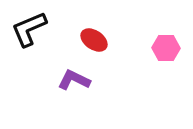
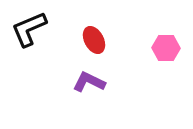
red ellipse: rotated 28 degrees clockwise
purple L-shape: moved 15 px right, 2 px down
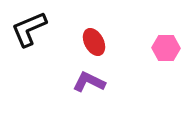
red ellipse: moved 2 px down
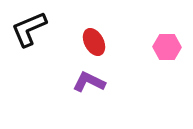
pink hexagon: moved 1 px right, 1 px up
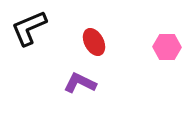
black L-shape: moved 1 px up
purple L-shape: moved 9 px left, 1 px down
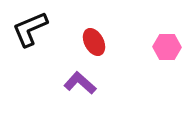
black L-shape: moved 1 px right, 1 px down
purple L-shape: rotated 16 degrees clockwise
